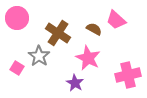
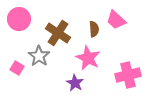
pink circle: moved 2 px right, 1 px down
brown semicircle: rotated 56 degrees clockwise
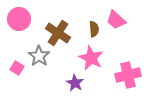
pink star: moved 3 px right
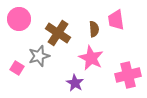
pink trapezoid: rotated 40 degrees clockwise
gray star: rotated 20 degrees clockwise
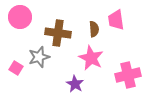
pink circle: moved 1 px right, 2 px up
brown cross: rotated 25 degrees counterclockwise
gray star: moved 1 px down
pink square: moved 1 px left
purple star: moved 1 px down
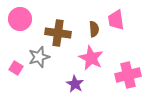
pink circle: moved 2 px down
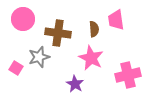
pink circle: moved 3 px right
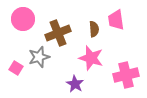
brown cross: rotated 30 degrees counterclockwise
pink star: rotated 10 degrees counterclockwise
pink cross: moved 2 px left
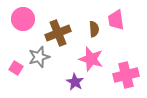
pink star: moved 1 px down
purple star: moved 2 px up
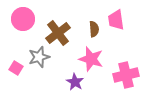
brown cross: rotated 15 degrees counterclockwise
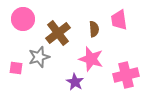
pink trapezoid: moved 3 px right
pink square: rotated 24 degrees counterclockwise
